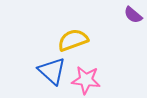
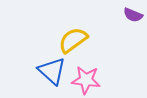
purple semicircle: rotated 18 degrees counterclockwise
yellow semicircle: rotated 16 degrees counterclockwise
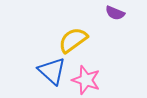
purple semicircle: moved 18 px left, 2 px up
pink star: rotated 12 degrees clockwise
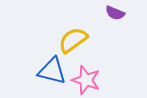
blue triangle: rotated 28 degrees counterclockwise
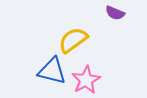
pink star: rotated 24 degrees clockwise
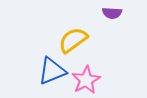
purple semicircle: moved 3 px left; rotated 18 degrees counterclockwise
blue triangle: rotated 36 degrees counterclockwise
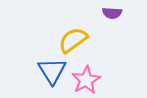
blue triangle: rotated 40 degrees counterclockwise
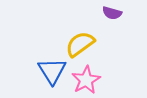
purple semicircle: rotated 12 degrees clockwise
yellow semicircle: moved 7 px right, 4 px down
